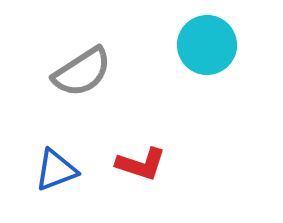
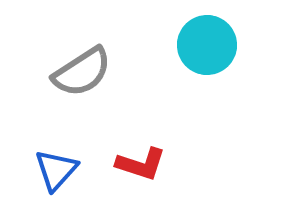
blue triangle: rotated 27 degrees counterclockwise
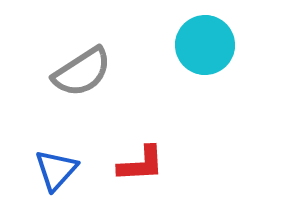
cyan circle: moved 2 px left
red L-shape: rotated 21 degrees counterclockwise
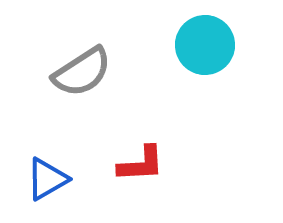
blue triangle: moved 9 px left, 9 px down; rotated 18 degrees clockwise
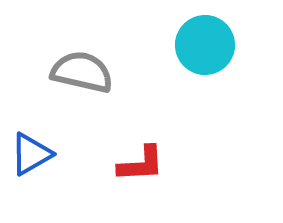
gray semicircle: rotated 134 degrees counterclockwise
blue triangle: moved 16 px left, 25 px up
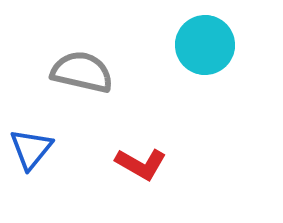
blue triangle: moved 5 px up; rotated 21 degrees counterclockwise
red L-shape: rotated 33 degrees clockwise
